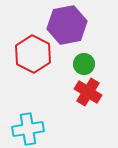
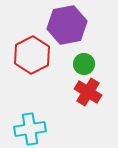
red hexagon: moved 1 px left, 1 px down; rotated 6 degrees clockwise
cyan cross: moved 2 px right
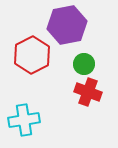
red cross: rotated 12 degrees counterclockwise
cyan cross: moved 6 px left, 9 px up
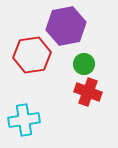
purple hexagon: moved 1 px left, 1 px down
red hexagon: rotated 18 degrees clockwise
